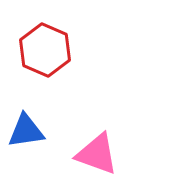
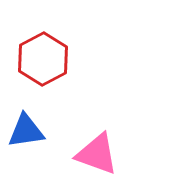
red hexagon: moved 2 px left, 9 px down; rotated 9 degrees clockwise
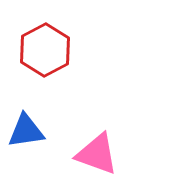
red hexagon: moved 2 px right, 9 px up
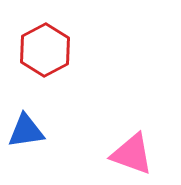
pink triangle: moved 35 px right
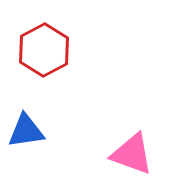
red hexagon: moved 1 px left
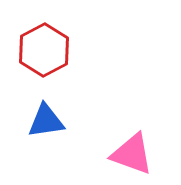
blue triangle: moved 20 px right, 10 px up
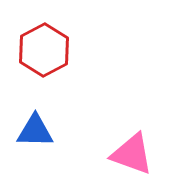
blue triangle: moved 11 px left, 10 px down; rotated 9 degrees clockwise
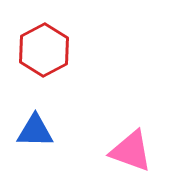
pink triangle: moved 1 px left, 3 px up
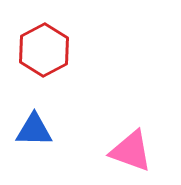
blue triangle: moved 1 px left, 1 px up
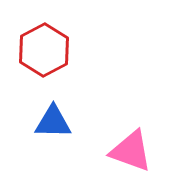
blue triangle: moved 19 px right, 8 px up
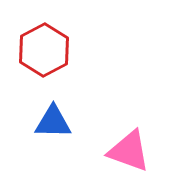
pink triangle: moved 2 px left
